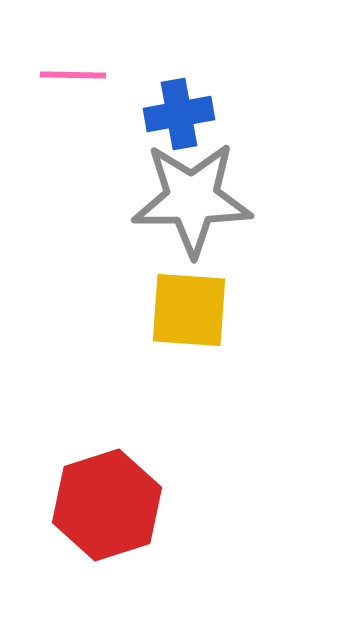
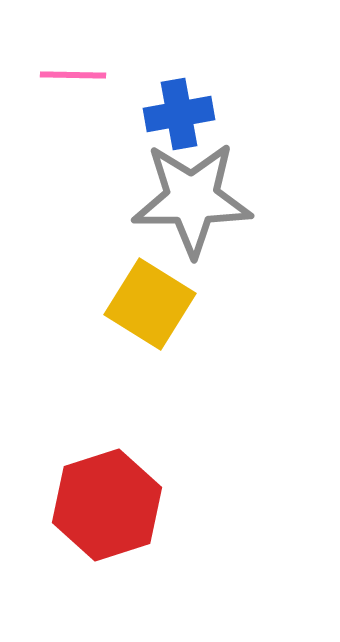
yellow square: moved 39 px left, 6 px up; rotated 28 degrees clockwise
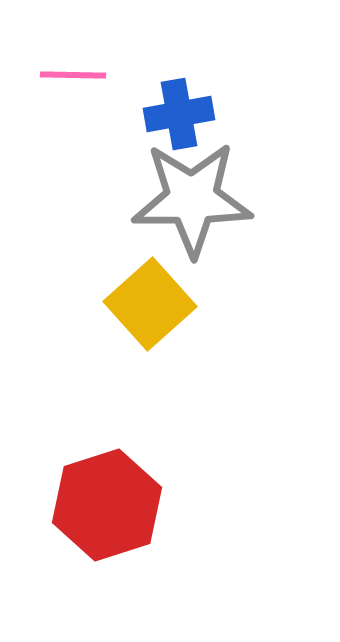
yellow square: rotated 16 degrees clockwise
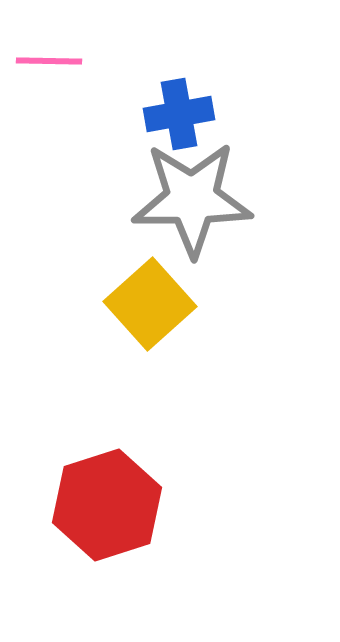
pink line: moved 24 px left, 14 px up
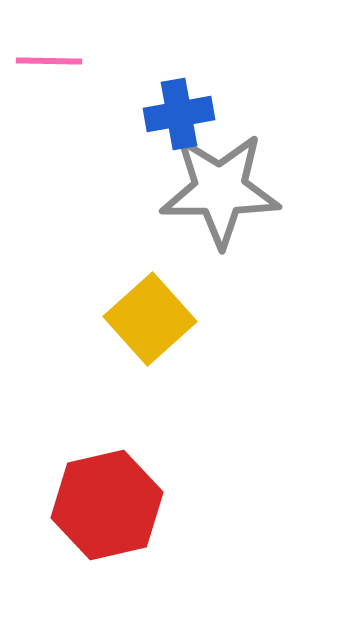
gray star: moved 28 px right, 9 px up
yellow square: moved 15 px down
red hexagon: rotated 5 degrees clockwise
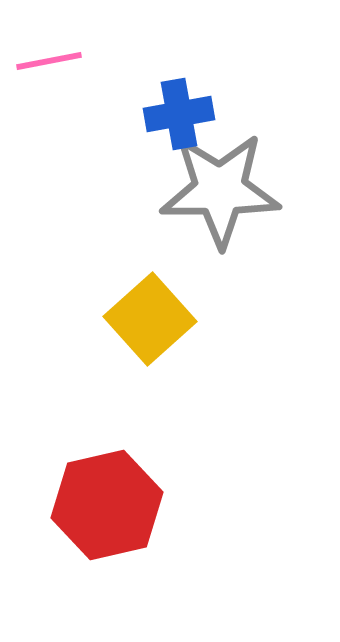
pink line: rotated 12 degrees counterclockwise
